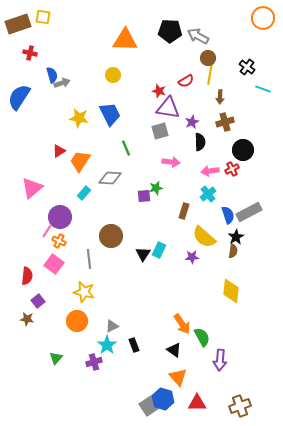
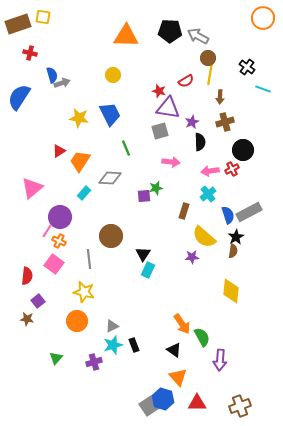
orange triangle at (125, 40): moved 1 px right, 4 px up
cyan rectangle at (159, 250): moved 11 px left, 20 px down
cyan star at (107, 345): moved 6 px right; rotated 18 degrees clockwise
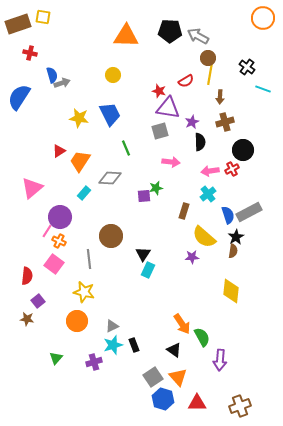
gray square at (149, 406): moved 4 px right, 29 px up
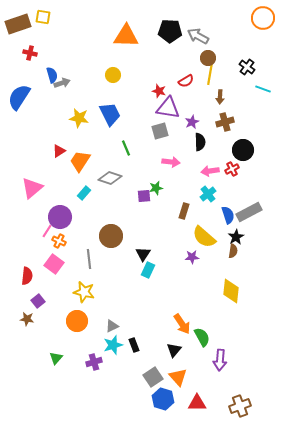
gray diamond at (110, 178): rotated 15 degrees clockwise
black triangle at (174, 350): rotated 35 degrees clockwise
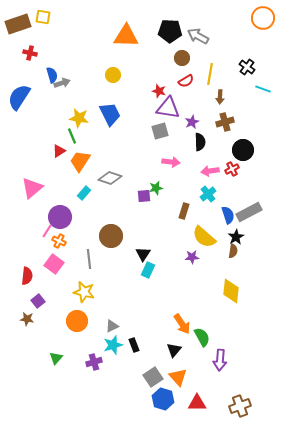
brown circle at (208, 58): moved 26 px left
green line at (126, 148): moved 54 px left, 12 px up
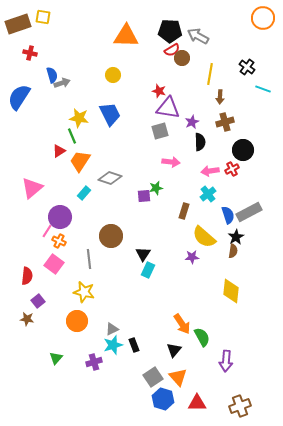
red semicircle at (186, 81): moved 14 px left, 31 px up
gray triangle at (112, 326): moved 3 px down
purple arrow at (220, 360): moved 6 px right, 1 px down
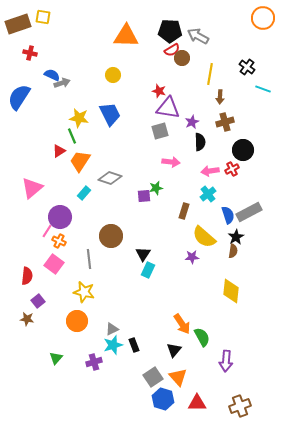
blue semicircle at (52, 75): rotated 49 degrees counterclockwise
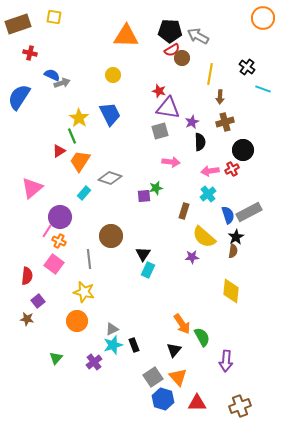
yellow square at (43, 17): moved 11 px right
yellow star at (79, 118): rotated 24 degrees clockwise
purple cross at (94, 362): rotated 21 degrees counterclockwise
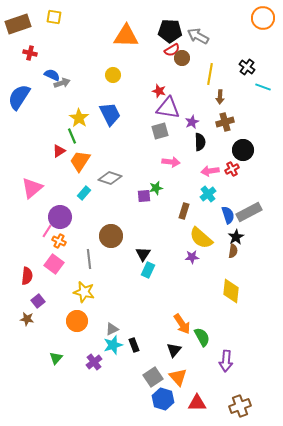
cyan line at (263, 89): moved 2 px up
yellow semicircle at (204, 237): moved 3 px left, 1 px down
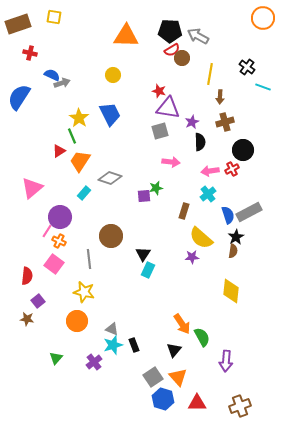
gray triangle at (112, 329): rotated 48 degrees clockwise
